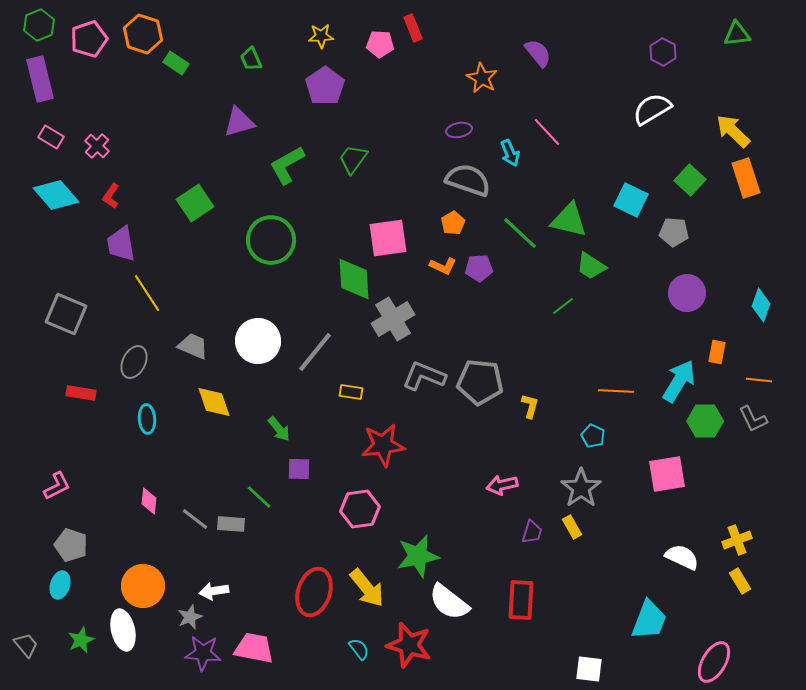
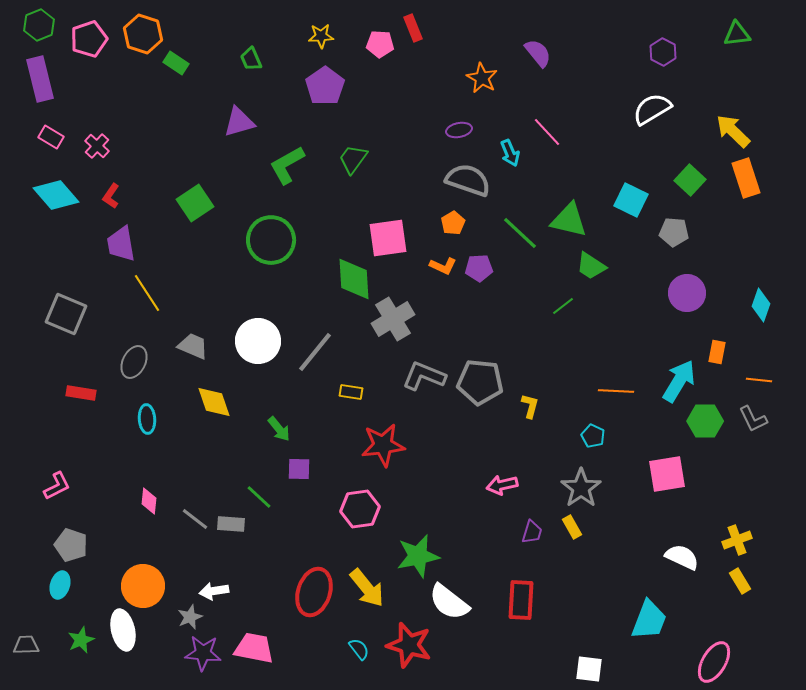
gray trapezoid at (26, 645): rotated 52 degrees counterclockwise
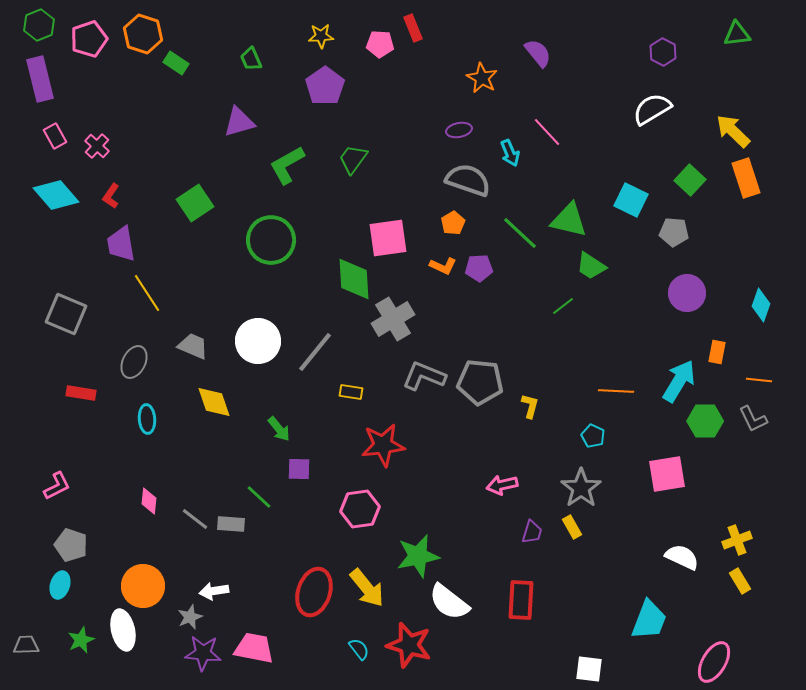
pink rectangle at (51, 137): moved 4 px right, 1 px up; rotated 30 degrees clockwise
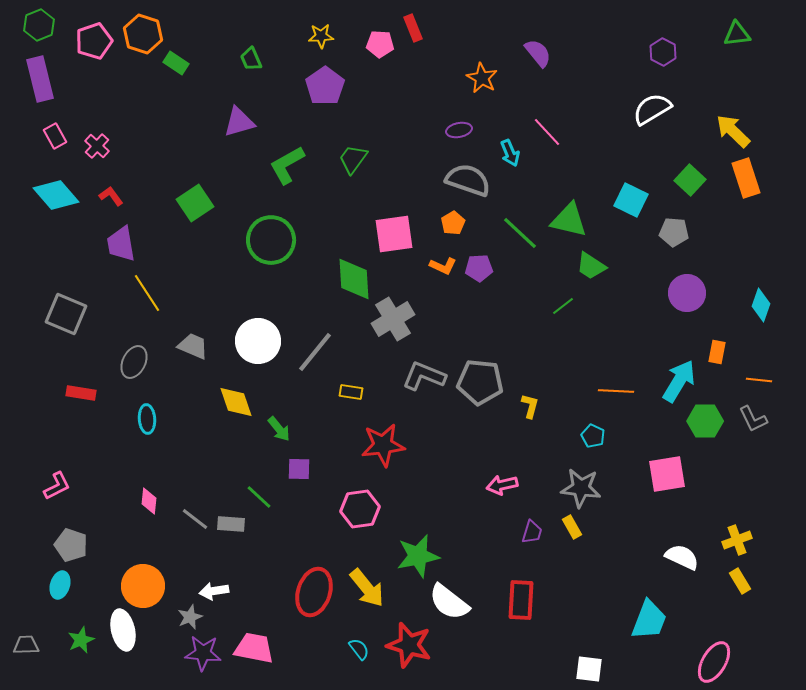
pink pentagon at (89, 39): moved 5 px right, 2 px down
red L-shape at (111, 196): rotated 110 degrees clockwise
pink square at (388, 238): moved 6 px right, 4 px up
yellow diamond at (214, 402): moved 22 px right
gray star at (581, 488): rotated 30 degrees counterclockwise
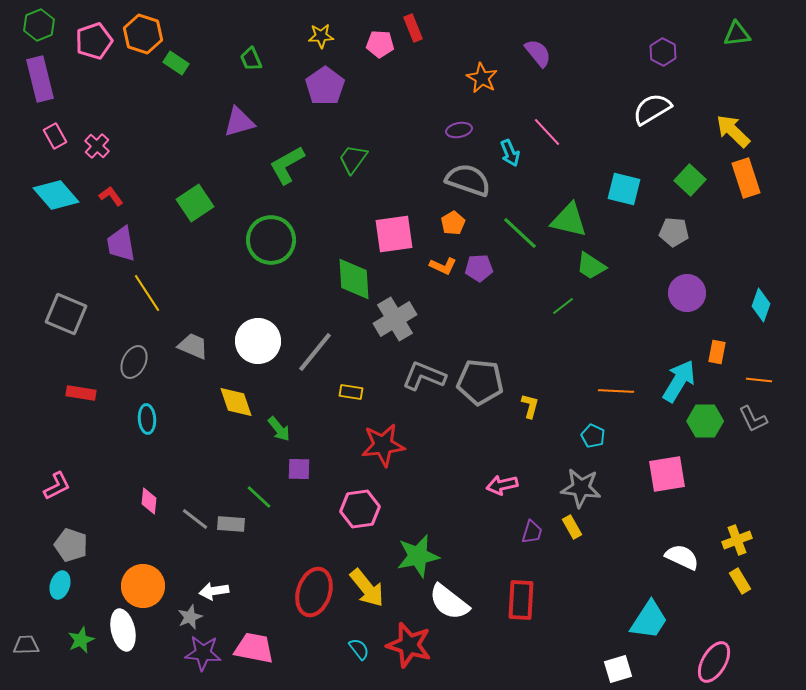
cyan square at (631, 200): moved 7 px left, 11 px up; rotated 12 degrees counterclockwise
gray cross at (393, 319): moved 2 px right
cyan trapezoid at (649, 620): rotated 12 degrees clockwise
white square at (589, 669): moved 29 px right; rotated 24 degrees counterclockwise
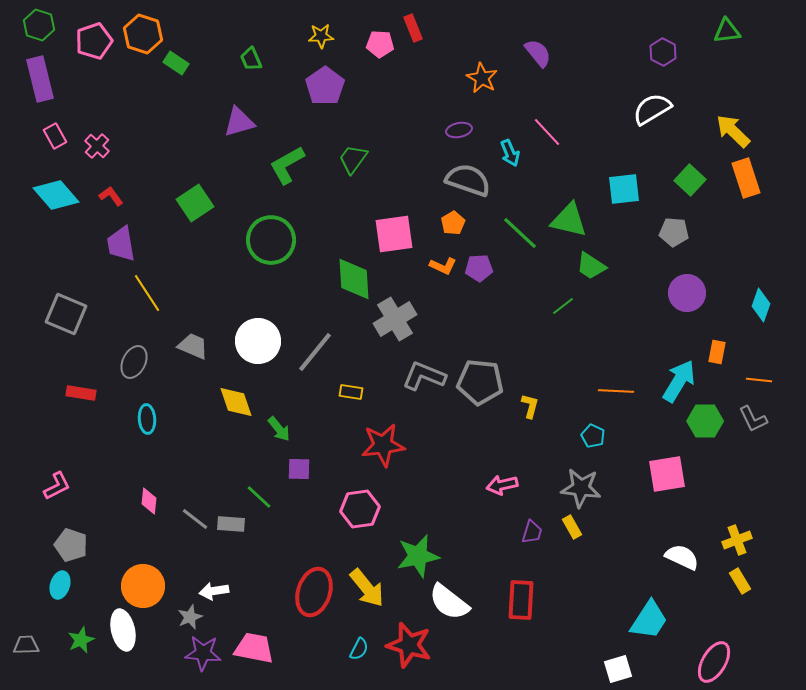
green hexagon at (39, 25): rotated 20 degrees counterclockwise
green triangle at (737, 34): moved 10 px left, 3 px up
cyan square at (624, 189): rotated 20 degrees counterclockwise
cyan semicircle at (359, 649): rotated 65 degrees clockwise
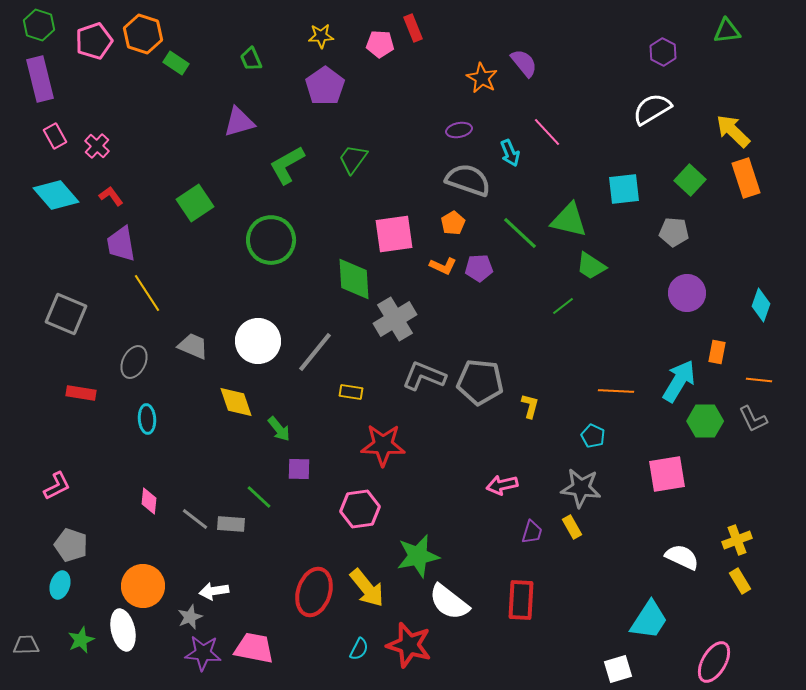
purple semicircle at (538, 53): moved 14 px left, 10 px down
red star at (383, 445): rotated 9 degrees clockwise
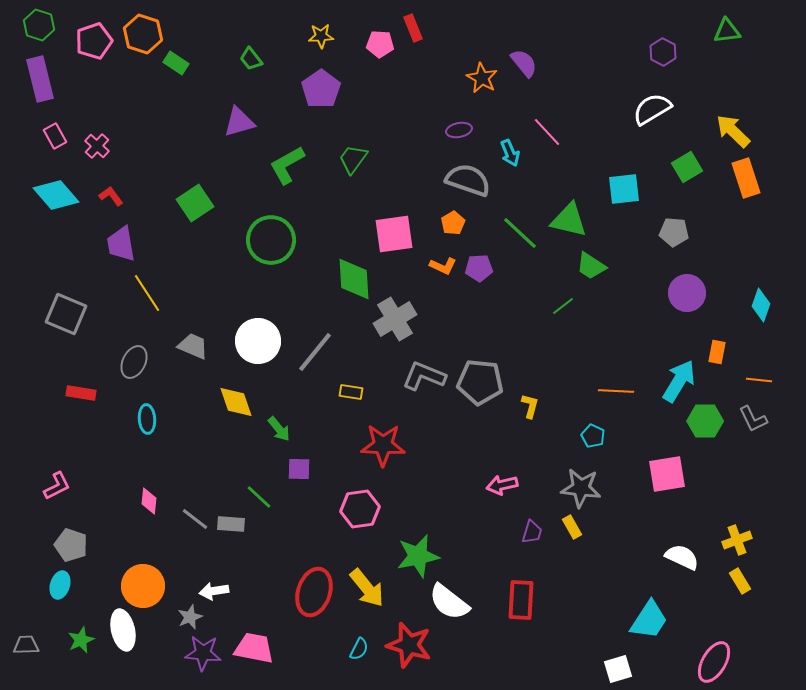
green trapezoid at (251, 59): rotated 15 degrees counterclockwise
purple pentagon at (325, 86): moved 4 px left, 3 px down
green square at (690, 180): moved 3 px left, 13 px up; rotated 16 degrees clockwise
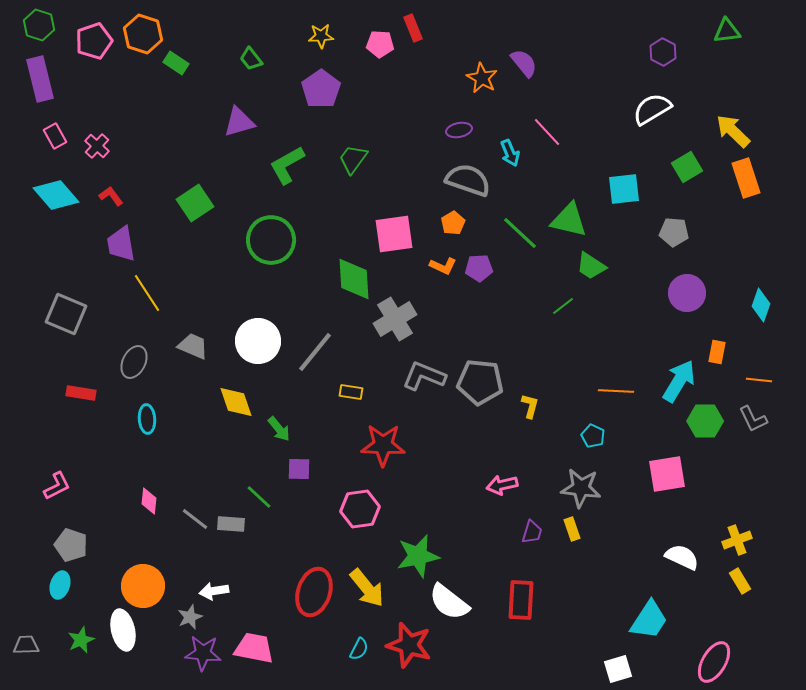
yellow rectangle at (572, 527): moved 2 px down; rotated 10 degrees clockwise
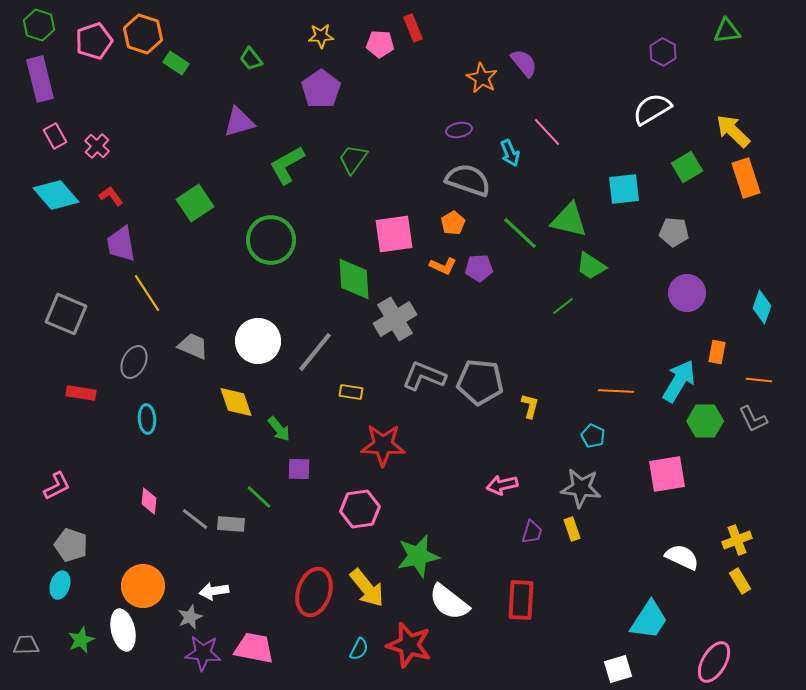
cyan diamond at (761, 305): moved 1 px right, 2 px down
